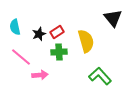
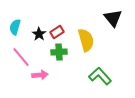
cyan semicircle: rotated 28 degrees clockwise
black star: rotated 16 degrees counterclockwise
yellow semicircle: moved 1 px up
pink line: rotated 10 degrees clockwise
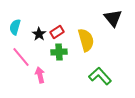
pink arrow: rotated 98 degrees counterclockwise
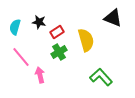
black triangle: rotated 30 degrees counterclockwise
black star: moved 12 px up; rotated 24 degrees counterclockwise
green cross: rotated 28 degrees counterclockwise
green L-shape: moved 1 px right, 1 px down
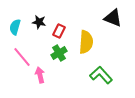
red rectangle: moved 2 px right, 1 px up; rotated 32 degrees counterclockwise
yellow semicircle: moved 2 px down; rotated 20 degrees clockwise
green cross: moved 1 px down
pink line: moved 1 px right
green L-shape: moved 2 px up
